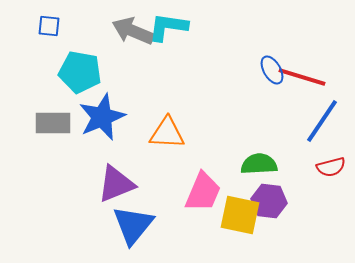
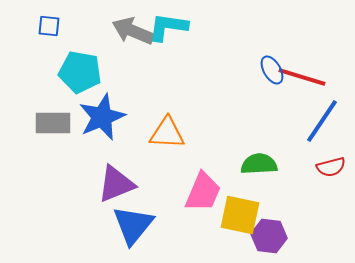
purple hexagon: moved 35 px down
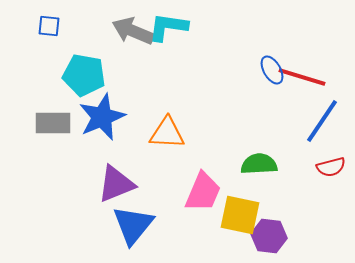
cyan pentagon: moved 4 px right, 3 px down
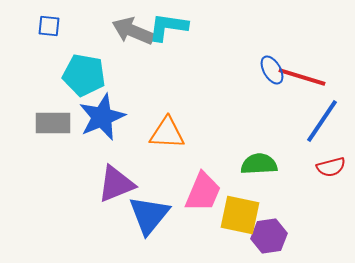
blue triangle: moved 16 px right, 10 px up
purple hexagon: rotated 16 degrees counterclockwise
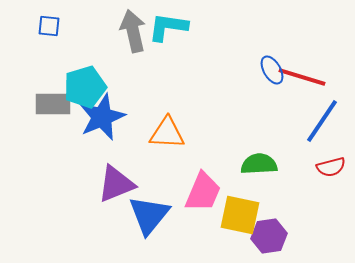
gray arrow: rotated 54 degrees clockwise
cyan pentagon: moved 1 px right, 12 px down; rotated 27 degrees counterclockwise
gray rectangle: moved 19 px up
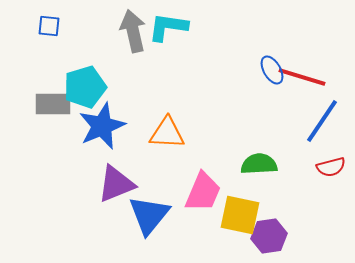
blue star: moved 9 px down
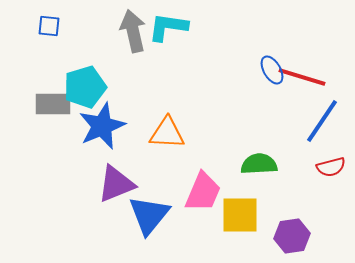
yellow square: rotated 12 degrees counterclockwise
purple hexagon: moved 23 px right
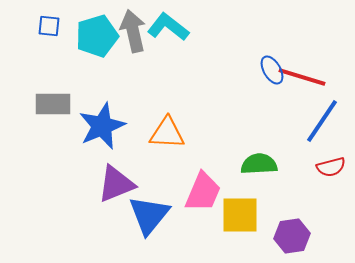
cyan L-shape: rotated 30 degrees clockwise
cyan pentagon: moved 12 px right, 51 px up
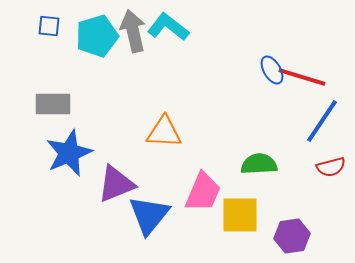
blue star: moved 33 px left, 27 px down
orange triangle: moved 3 px left, 1 px up
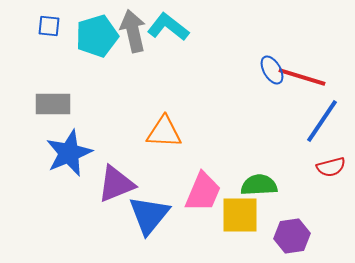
green semicircle: moved 21 px down
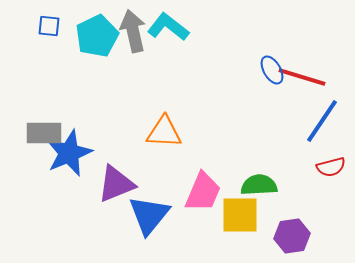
cyan pentagon: rotated 9 degrees counterclockwise
gray rectangle: moved 9 px left, 29 px down
